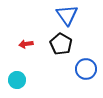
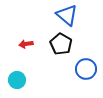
blue triangle: rotated 15 degrees counterclockwise
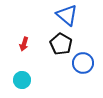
red arrow: moved 2 px left; rotated 64 degrees counterclockwise
blue circle: moved 3 px left, 6 px up
cyan circle: moved 5 px right
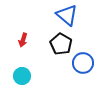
red arrow: moved 1 px left, 4 px up
cyan circle: moved 4 px up
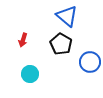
blue triangle: moved 1 px down
blue circle: moved 7 px right, 1 px up
cyan circle: moved 8 px right, 2 px up
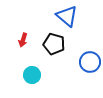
black pentagon: moved 7 px left; rotated 15 degrees counterclockwise
cyan circle: moved 2 px right, 1 px down
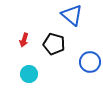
blue triangle: moved 5 px right, 1 px up
red arrow: moved 1 px right
cyan circle: moved 3 px left, 1 px up
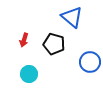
blue triangle: moved 2 px down
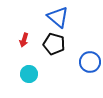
blue triangle: moved 14 px left
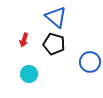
blue triangle: moved 2 px left
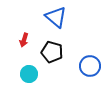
black pentagon: moved 2 px left, 8 px down
blue circle: moved 4 px down
